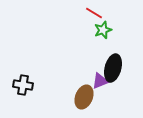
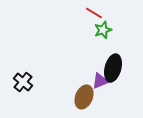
black cross: moved 3 px up; rotated 30 degrees clockwise
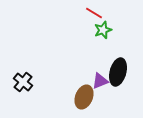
black ellipse: moved 5 px right, 4 px down
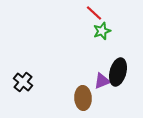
red line: rotated 12 degrees clockwise
green star: moved 1 px left, 1 px down
purple triangle: moved 2 px right
brown ellipse: moved 1 px left, 1 px down; rotated 25 degrees counterclockwise
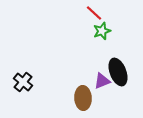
black ellipse: rotated 36 degrees counterclockwise
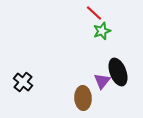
purple triangle: rotated 30 degrees counterclockwise
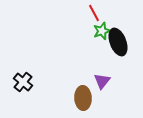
red line: rotated 18 degrees clockwise
black ellipse: moved 30 px up
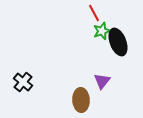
brown ellipse: moved 2 px left, 2 px down
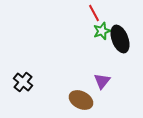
black ellipse: moved 2 px right, 3 px up
brown ellipse: rotated 60 degrees counterclockwise
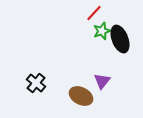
red line: rotated 72 degrees clockwise
black cross: moved 13 px right, 1 px down
brown ellipse: moved 4 px up
